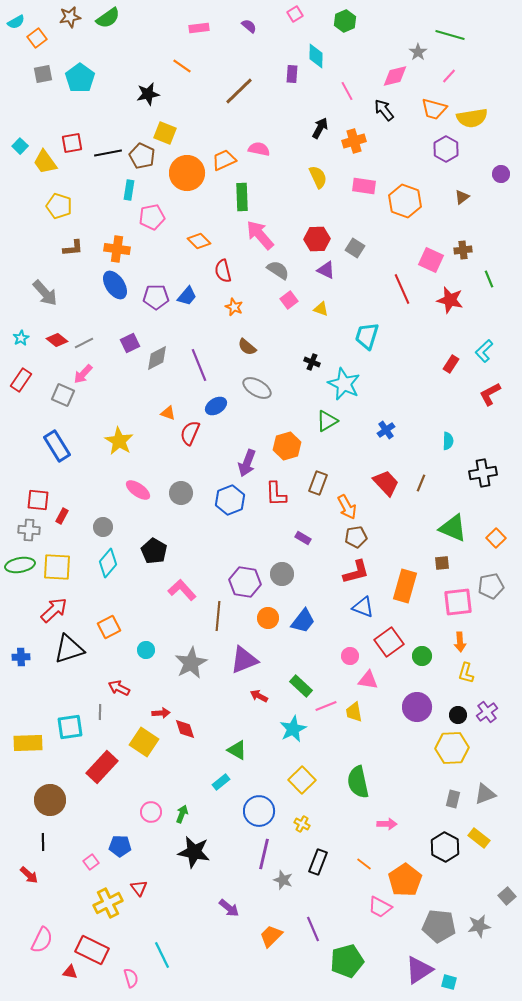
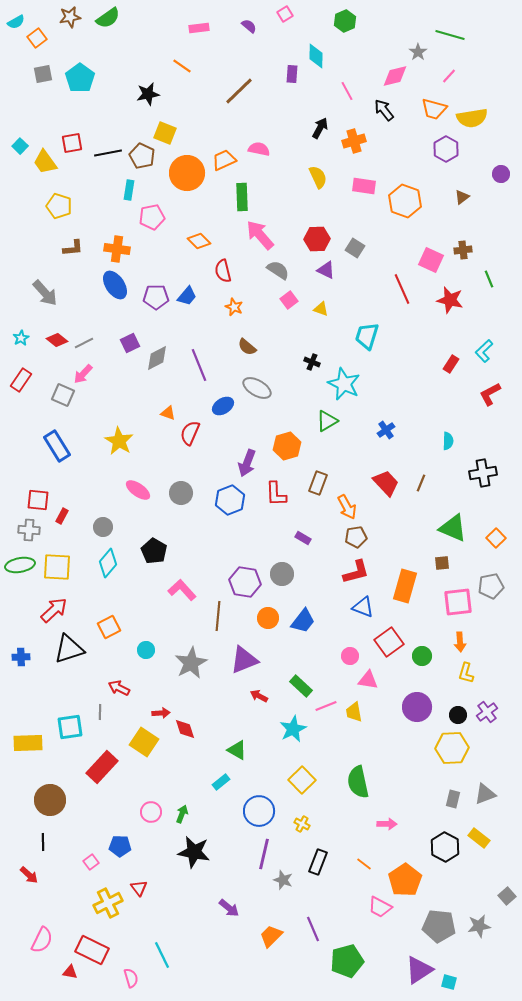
pink square at (295, 14): moved 10 px left
blue ellipse at (216, 406): moved 7 px right
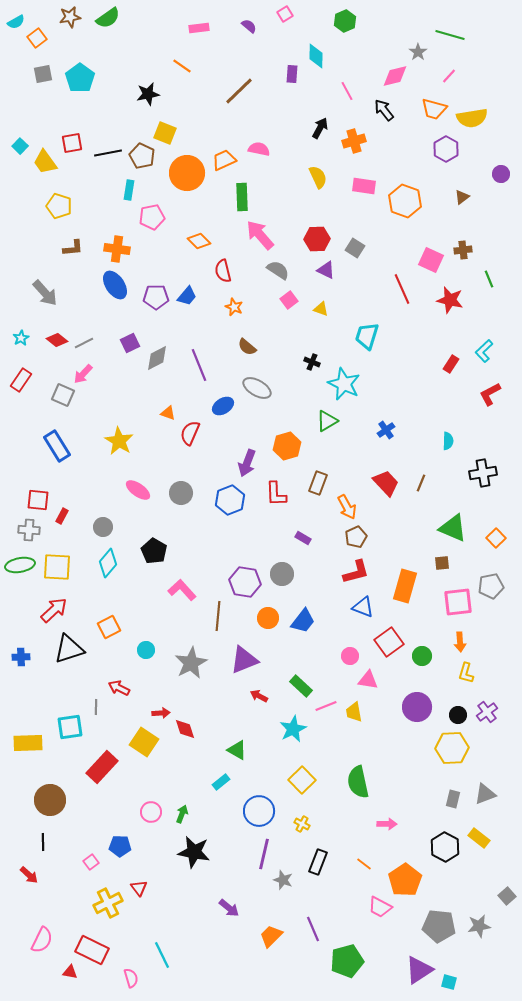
brown pentagon at (356, 537): rotated 15 degrees counterclockwise
gray line at (100, 712): moved 4 px left, 5 px up
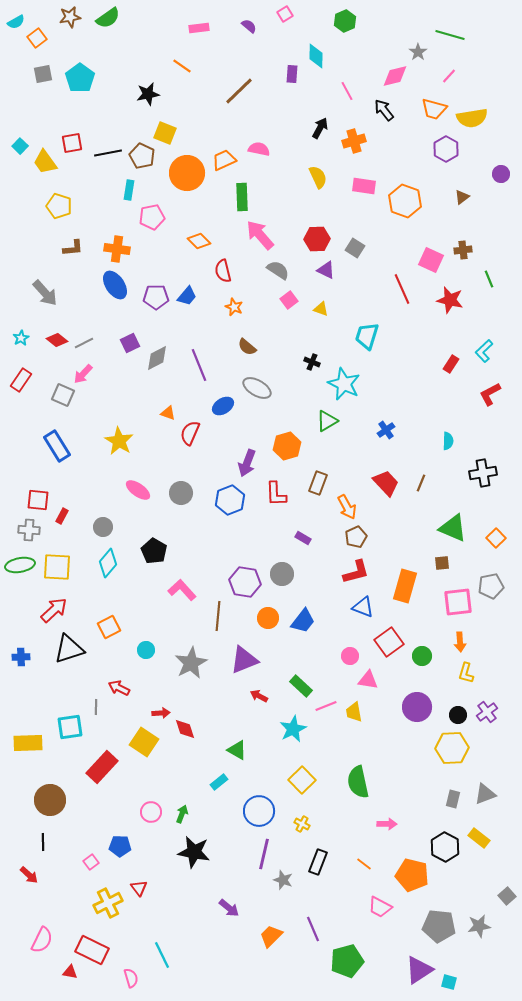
cyan rectangle at (221, 782): moved 2 px left
orange pentagon at (405, 880): moved 7 px right, 5 px up; rotated 24 degrees counterclockwise
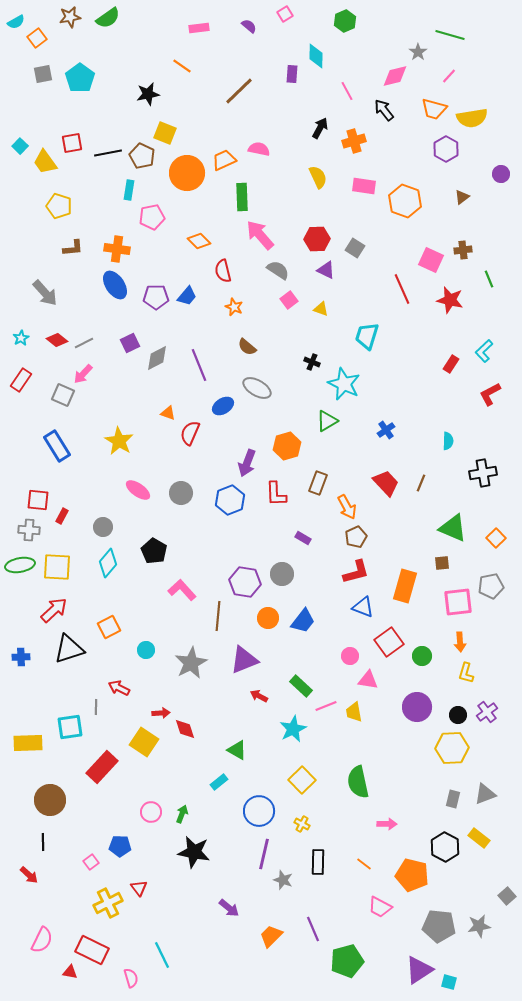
black rectangle at (318, 862): rotated 20 degrees counterclockwise
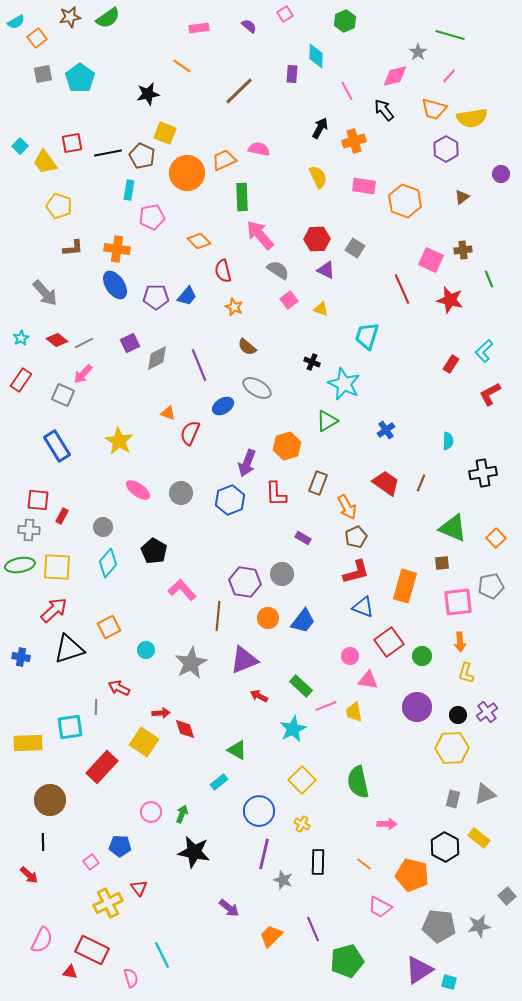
red trapezoid at (386, 483): rotated 12 degrees counterclockwise
blue cross at (21, 657): rotated 12 degrees clockwise
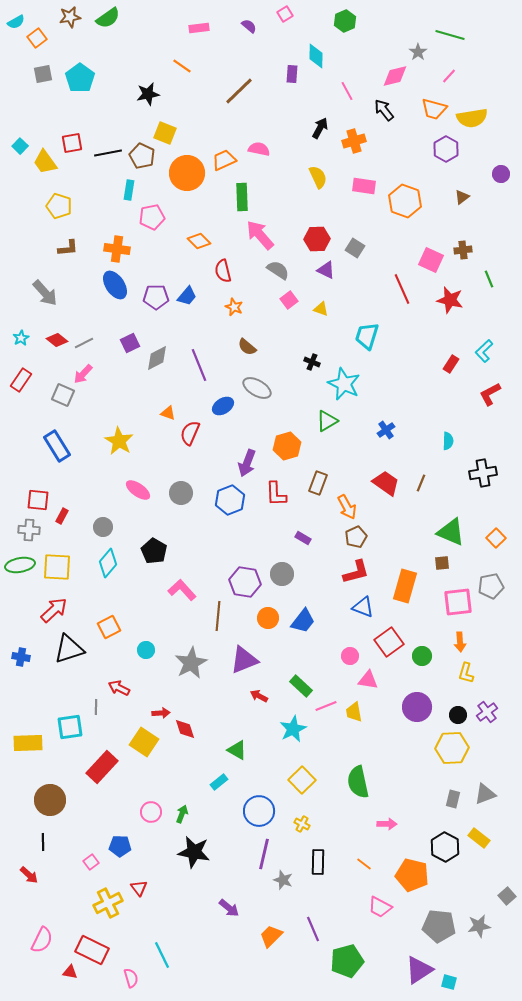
brown L-shape at (73, 248): moved 5 px left
green triangle at (453, 528): moved 2 px left, 4 px down
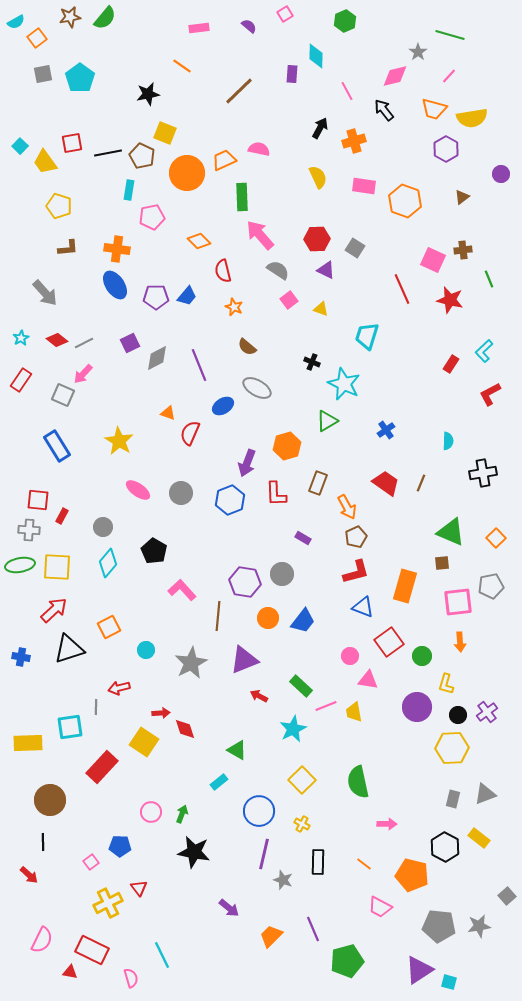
green semicircle at (108, 18): moved 3 px left; rotated 15 degrees counterclockwise
pink square at (431, 260): moved 2 px right
yellow L-shape at (466, 673): moved 20 px left, 11 px down
red arrow at (119, 688): rotated 40 degrees counterclockwise
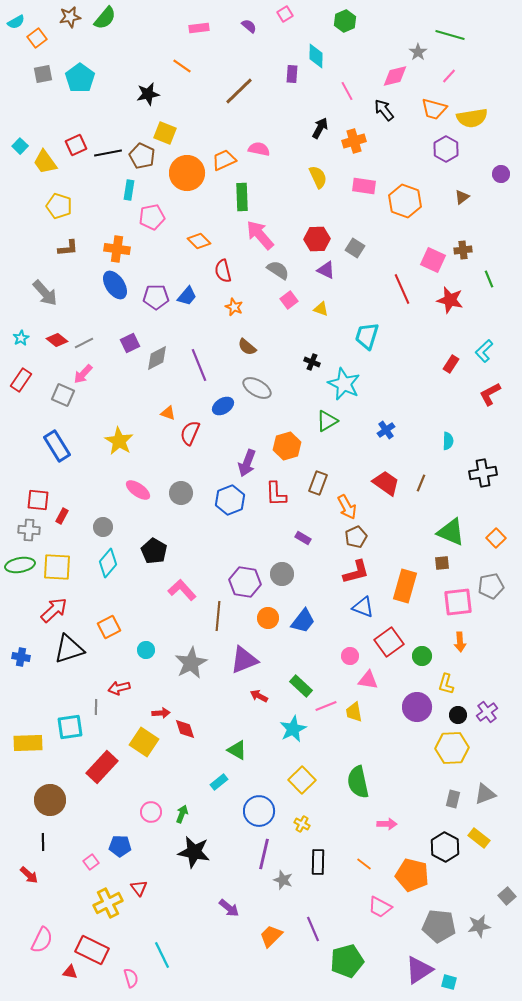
red square at (72, 143): moved 4 px right, 2 px down; rotated 15 degrees counterclockwise
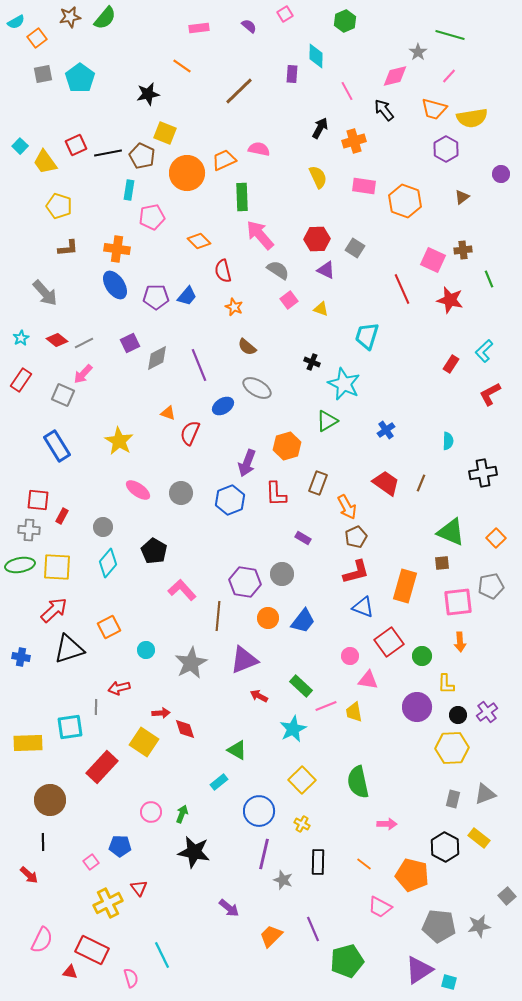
yellow L-shape at (446, 684): rotated 15 degrees counterclockwise
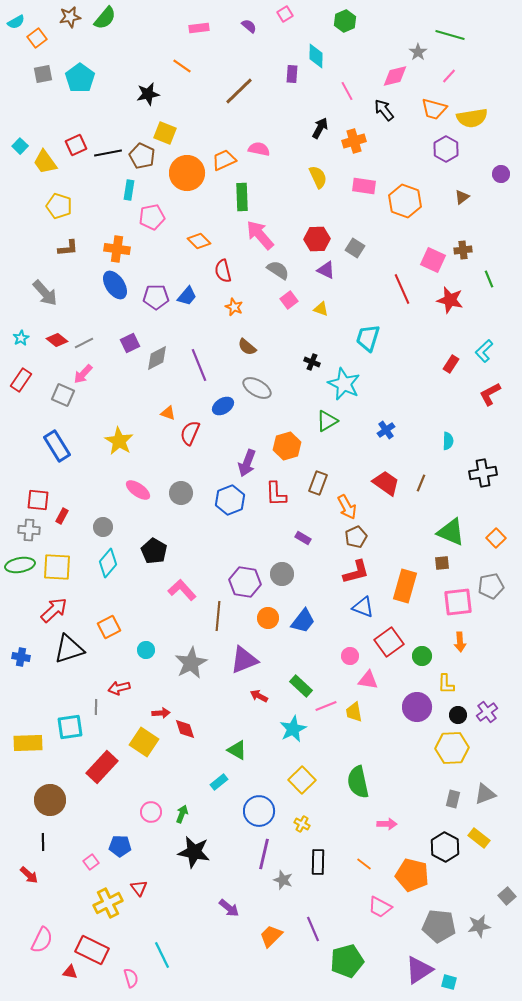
cyan trapezoid at (367, 336): moved 1 px right, 2 px down
